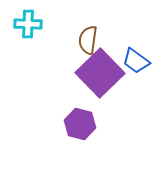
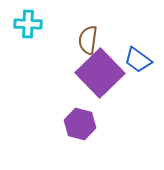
blue trapezoid: moved 2 px right, 1 px up
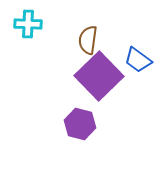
purple square: moved 1 px left, 3 px down
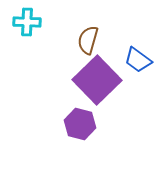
cyan cross: moved 1 px left, 2 px up
brown semicircle: rotated 8 degrees clockwise
purple square: moved 2 px left, 4 px down
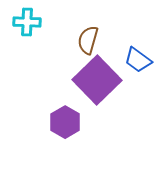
purple hexagon: moved 15 px left, 2 px up; rotated 16 degrees clockwise
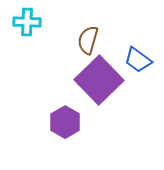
purple square: moved 2 px right
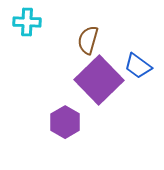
blue trapezoid: moved 6 px down
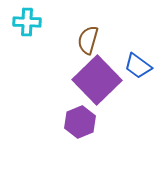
purple square: moved 2 px left
purple hexagon: moved 15 px right; rotated 8 degrees clockwise
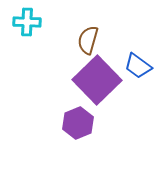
purple hexagon: moved 2 px left, 1 px down
